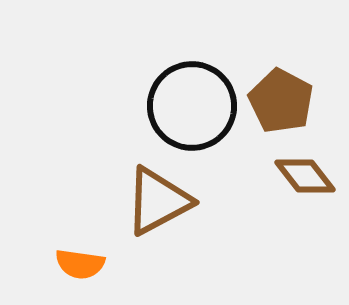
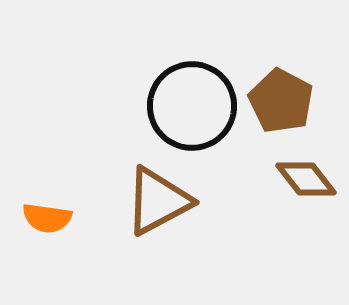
brown diamond: moved 1 px right, 3 px down
orange semicircle: moved 33 px left, 46 px up
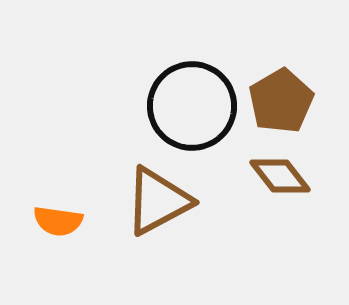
brown pentagon: rotated 14 degrees clockwise
brown diamond: moved 26 px left, 3 px up
orange semicircle: moved 11 px right, 3 px down
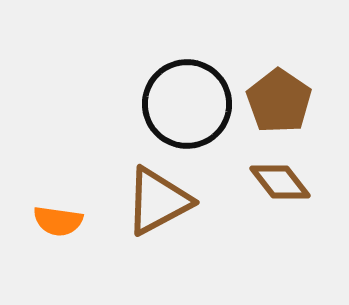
brown pentagon: moved 2 px left; rotated 8 degrees counterclockwise
black circle: moved 5 px left, 2 px up
brown diamond: moved 6 px down
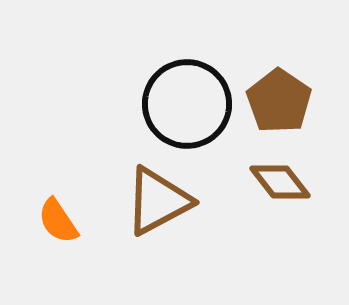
orange semicircle: rotated 48 degrees clockwise
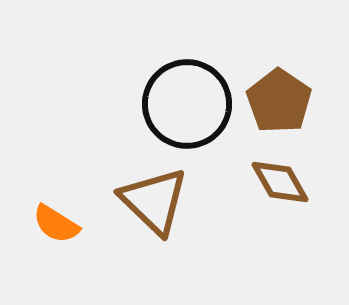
brown diamond: rotated 8 degrees clockwise
brown triangle: moved 4 px left; rotated 48 degrees counterclockwise
orange semicircle: moved 2 px left, 3 px down; rotated 24 degrees counterclockwise
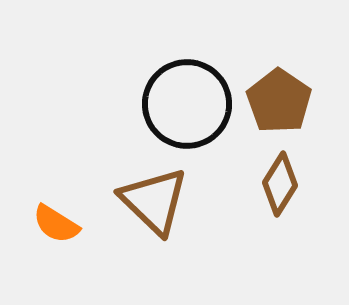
brown diamond: moved 2 px down; rotated 62 degrees clockwise
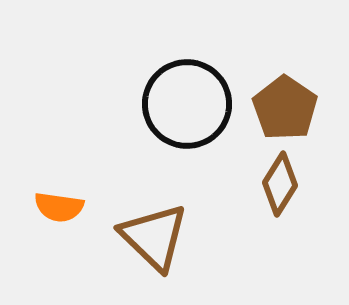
brown pentagon: moved 6 px right, 7 px down
brown triangle: moved 36 px down
orange semicircle: moved 3 px right, 17 px up; rotated 24 degrees counterclockwise
